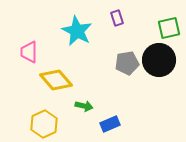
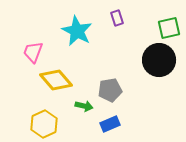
pink trapezoid: moved 4 px right; rotated 20 degrees clockwise
gray pentagon: moved 17 px left, 27 px down
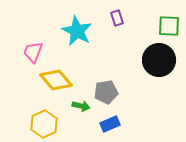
green square: moved 2 px up; rotated 15 degrees clockwise
gray pentagon: moved 4 px left, 2 px down
green arrow: moved 3 px left
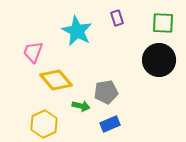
green square: moved 6 px left, 3 px up
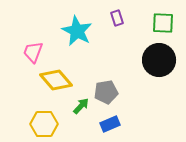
green arrow: rotated 60 degrees counterclockwise
yellow hexagon: rotated 24 degrees clockwise
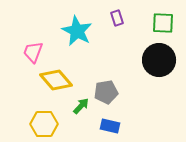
blue rectangle: moved 2 px down; rotated 36 degrees clockwise
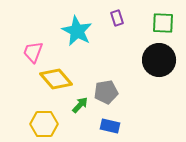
yellow diamond: moved 1 px up
green arrow: moved 1 px left, 1 px up
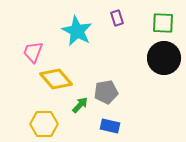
black circle: moved 5 px right, 2 px up
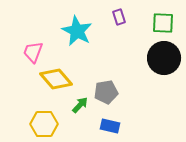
purple rectangle: moved 2 px right, 1 px up
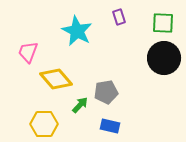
pink trapezoid: moved 5 px left
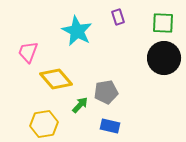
purple rectangle: moved 1 px left
yellow hexagon: rotated 8 degrees counterclockwise
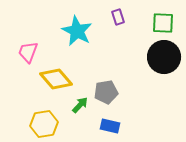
black circle: moved 1 px up
